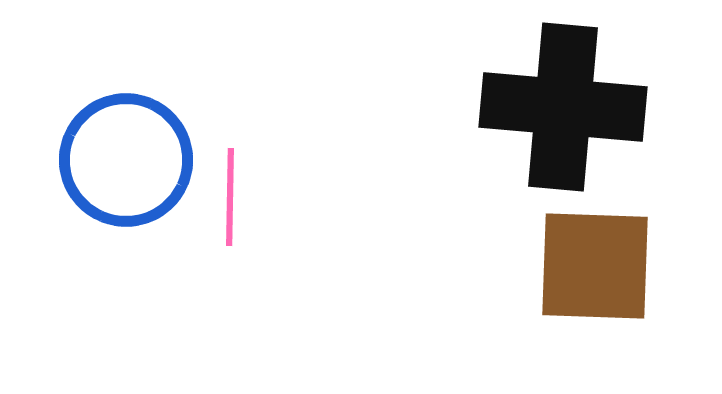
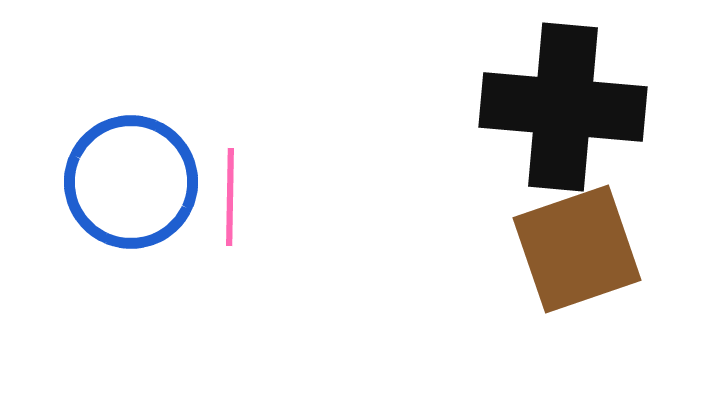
blue circle: moved 5 px right, 22 px down
brown square: moved 18 px left, 17 px up; rotated 21 degrees counterclockwise
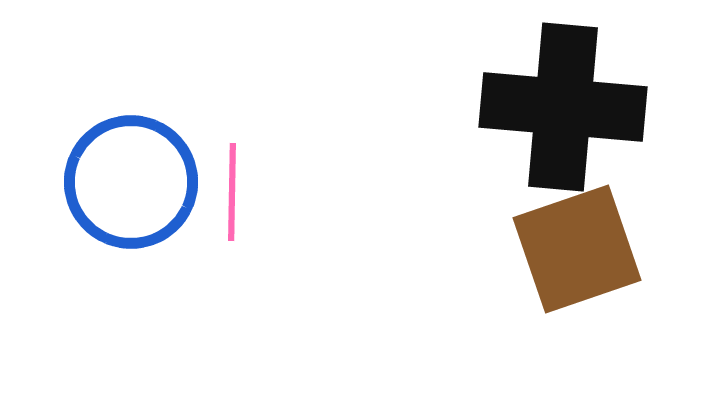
pink line: moved 2 px right, 5 px up
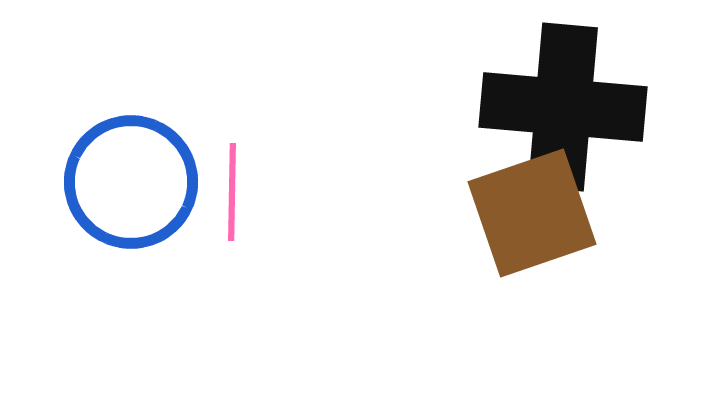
brown square: moved 45 px left, 36 px up
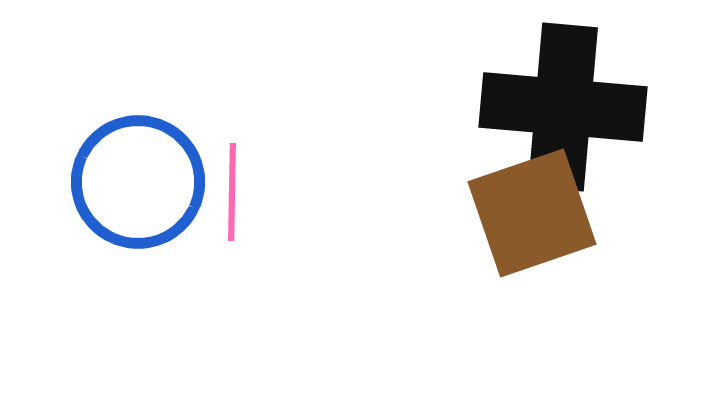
blue circle: moved 7 px right
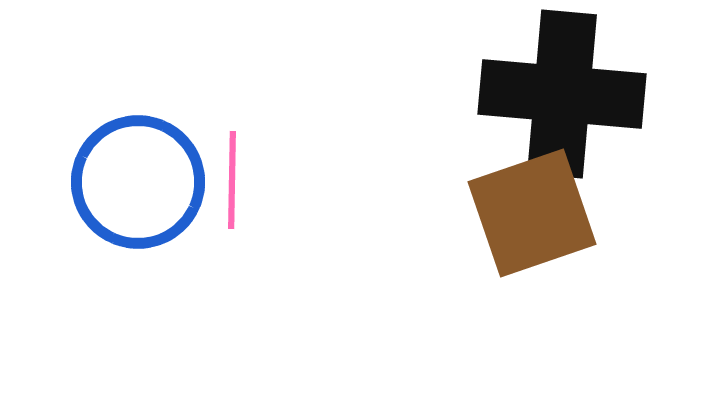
black cross: moved 1 px left, 13 px up
pink line: moved 12 px up
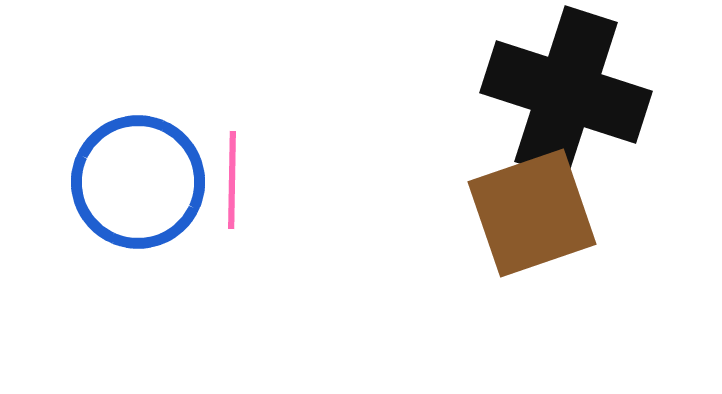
black cross: moved 4 px right, 2 px up; rotated 13 degrees clockwise
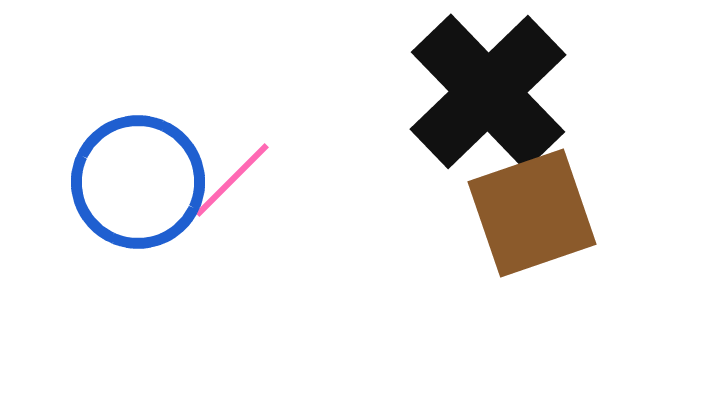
black cross: moved 78 px left; rotated 28 degrees clockwise
pink line: rotated 44 degrees clockwise
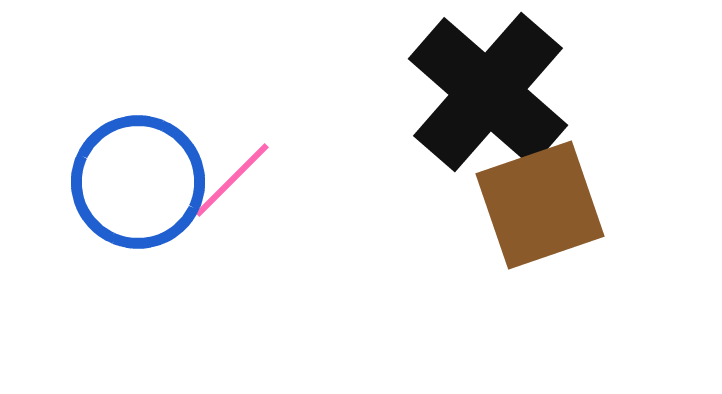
black cross: rotated 5 degrees counterclockwise
brown square: moved 8 px right, 8 px up
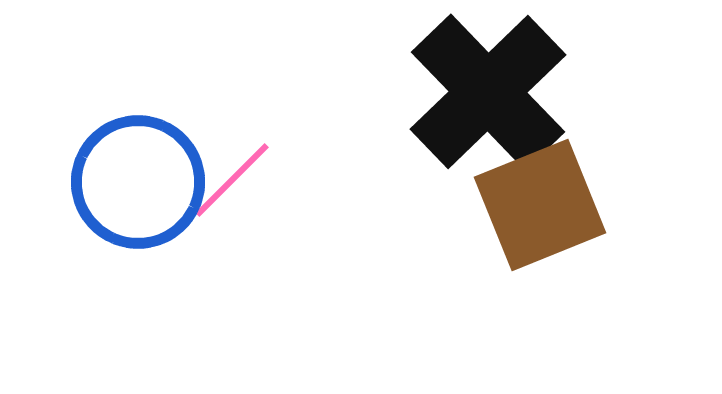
black cross: rotated 5 degrees clockwise
brown square: rotated 3 degrees counterclockwise
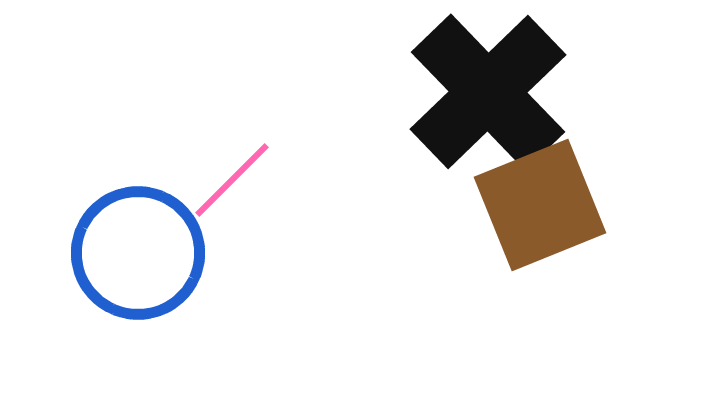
blue circle: moved 71 px down
